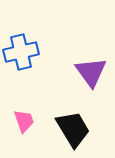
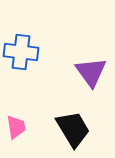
blue cross: rotated 20 degrees clockwise
pink trapezoid: moved 8 px left, 6 px down; rotated 10 degrees clockwise
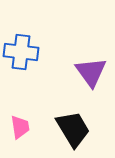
pink trapezoid: moved 4 px right
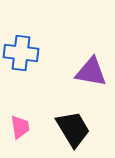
blue cross: moved 1 px down
purple triangle: rotated 44 degrees counterclockwise
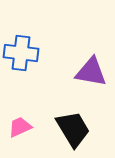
pink trapezoid: rotated 105 degrees counterclockwise
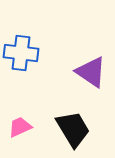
purple triangle: rotated 24 degrees clockwise
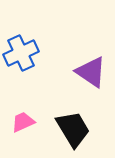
blue cross: rotated 32 degrees counterclockwise
pink trapezoid: moved 3 px right, 5 px up
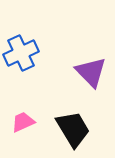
purple triangle: rotated 12 degrees clockwise
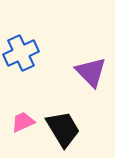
black trapezoid: moved 10 px left
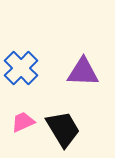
blue cross: moved 15 px down; rotated 20 degrees counterclockwise
purple triangle: moved 8 px left; rotated 44 degrees counterclockwise
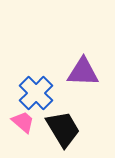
blue cross: moved 15 px right, 25 px down
pink trapezoid: rotated 65 degrees clockwise
